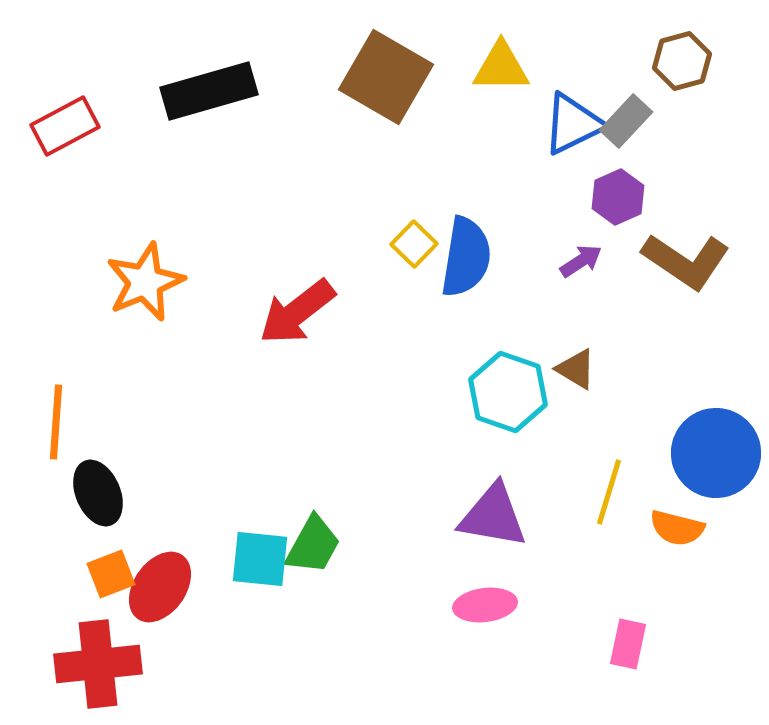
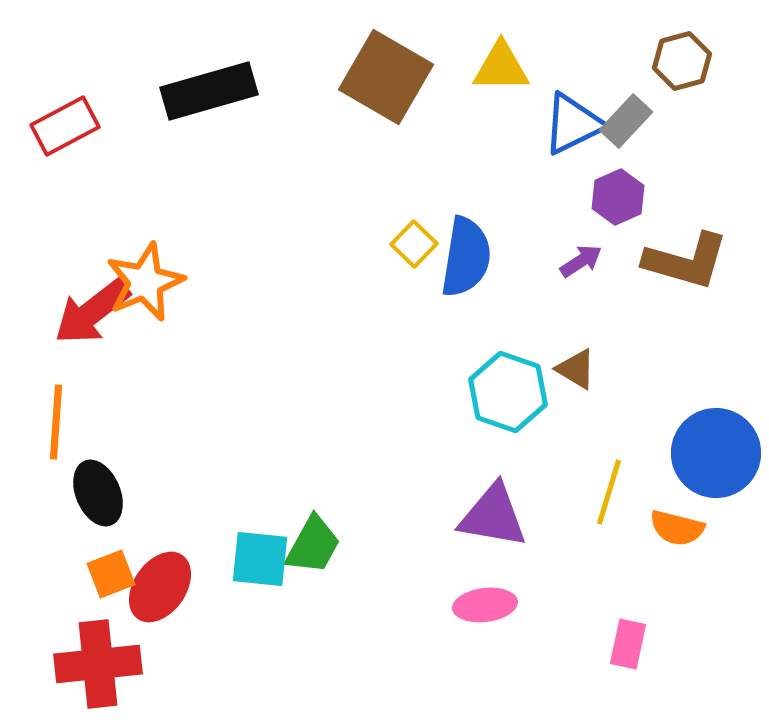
brown L-shape: rotated 18 degrees counterclockwise
red arrow: moved 205 px left
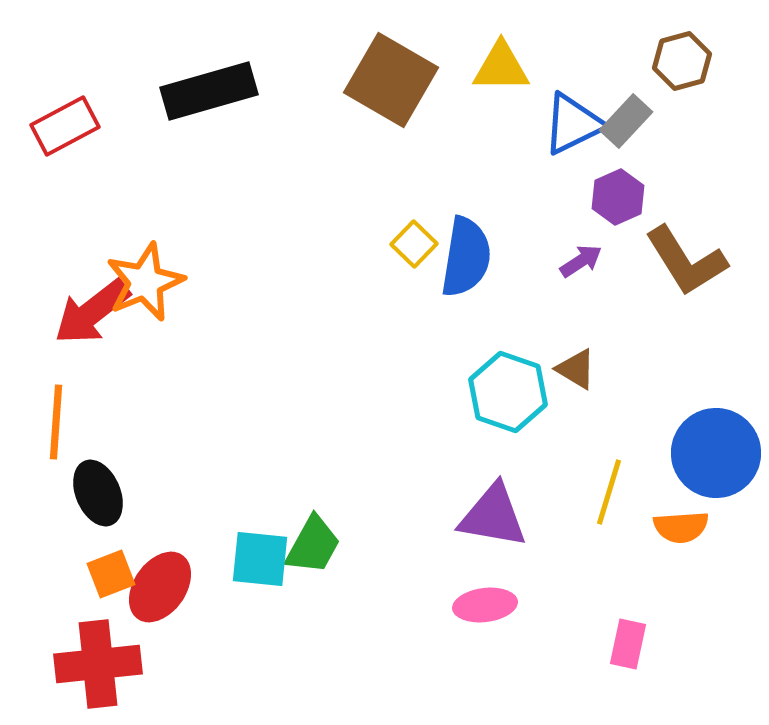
brown square: moved 5 px right, 3 px down
brown L-shape: rotated 42 degrees clockwise
orange semicircle: moved 4 px right, 1 px up; rotated 18 degrees counterclockwise
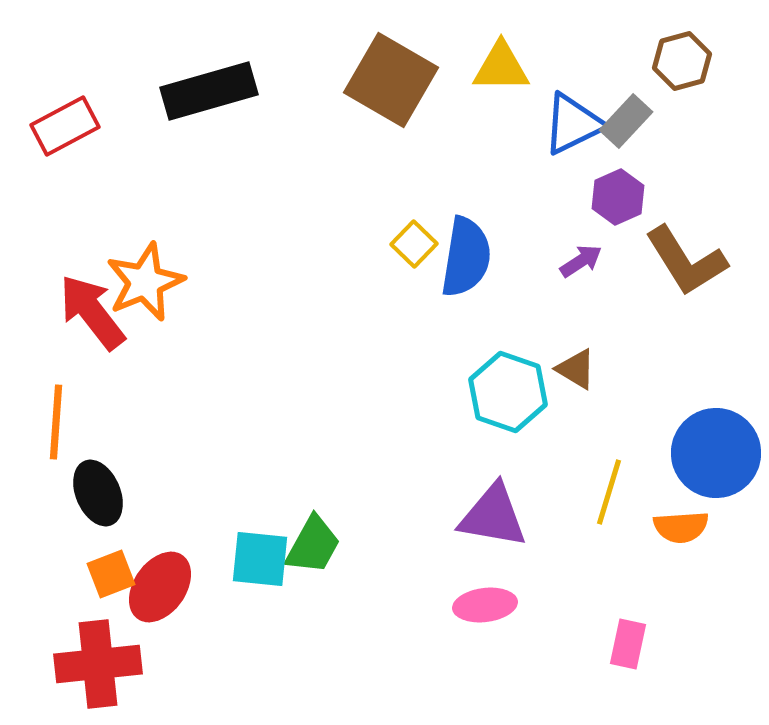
red arrow: rotated 90 degrees clockwise
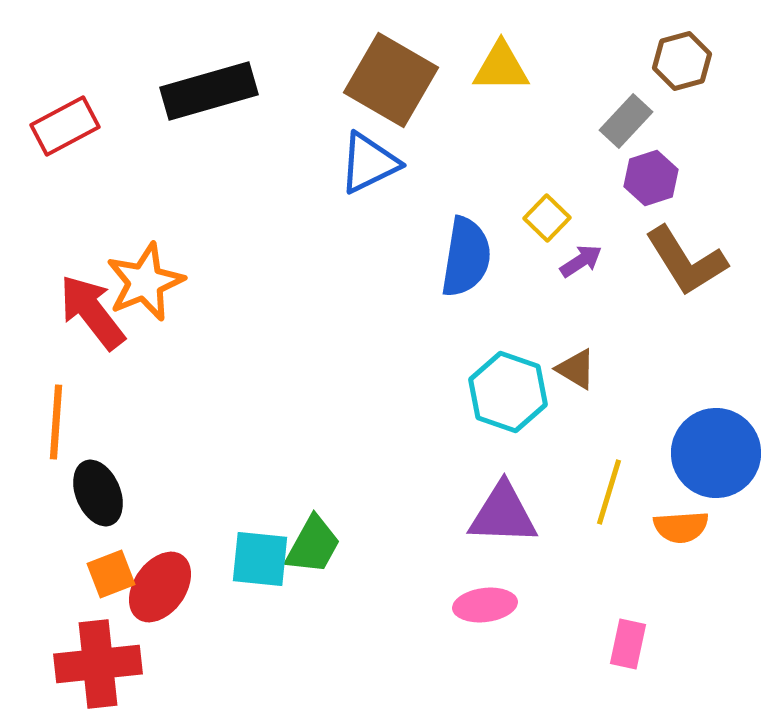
blue triangle: moved 204 px left, 39 px down
purple hexagon: moved 33 px right, 19 px up; rotated 6 degrees clockwise
yellow square: moved 133 px right, 26 px up
purple triangle: moved 10 px right, 2 px up; rotated 8 degrees counterclockwise
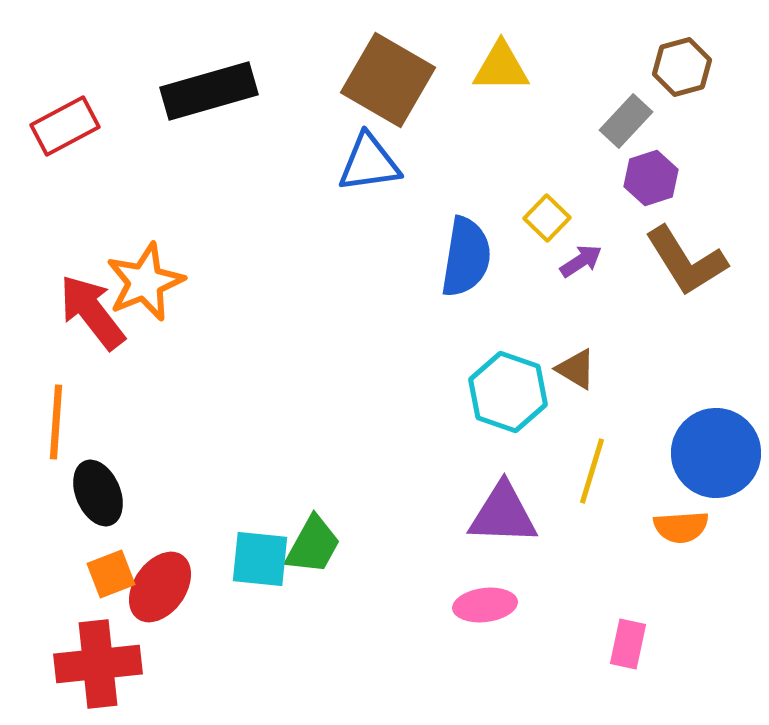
brown hexagon: moved 6 px down
brown square: moved 3 px left
blue triangle: rotated 18 degrees clockwise
yellow line: moved 17 px left, 21 px up
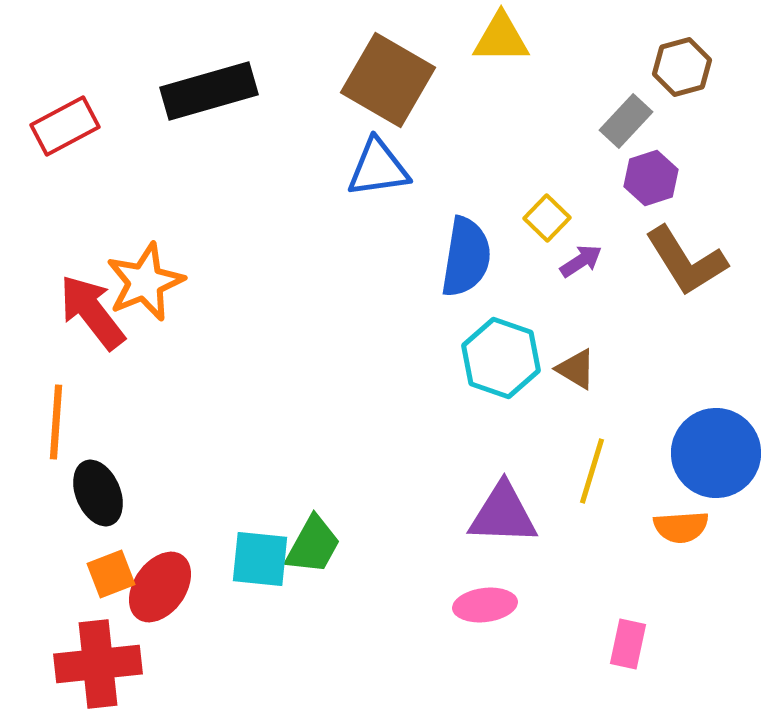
yellow triangle: moved 29 px up
blue triangle: moved 9 px right, 5 px down
cyan hexagon: moved 7 px left, 34 px up
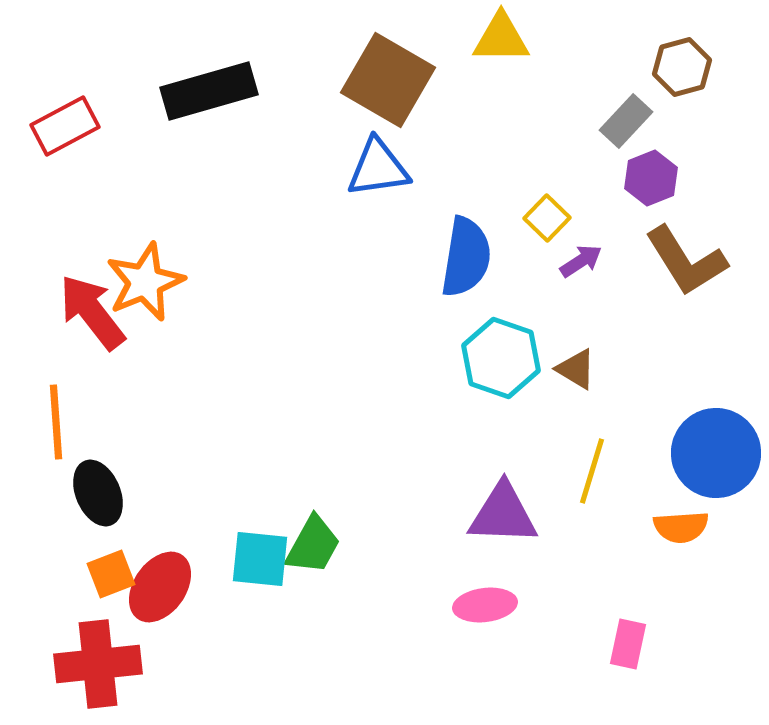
purple hexagon: rotated 4 degrees counterclockwise
orange line: rotated 8 degrees counterclockwise
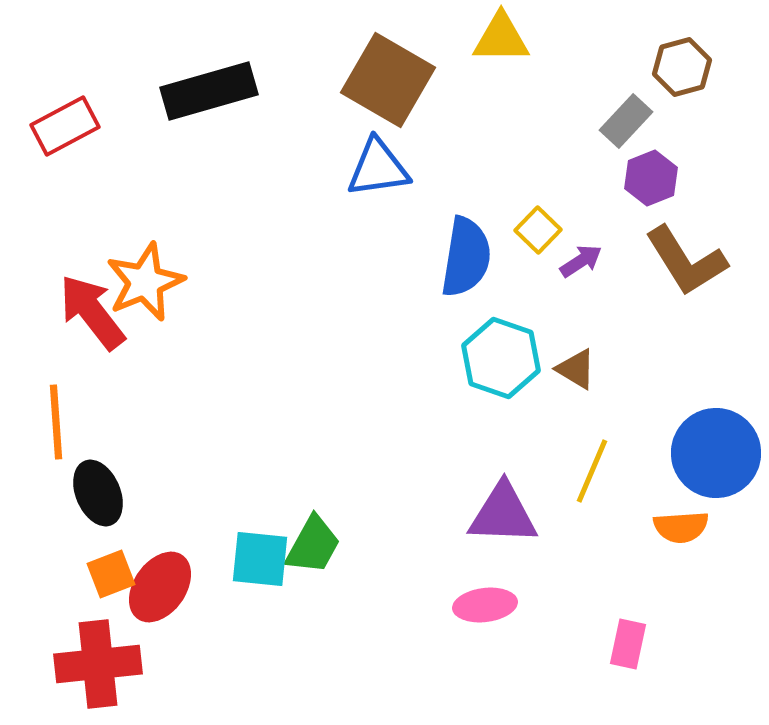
yellow square: moved 9 px left, 12 px down
yellow line: rotated 6 degrees clockwise
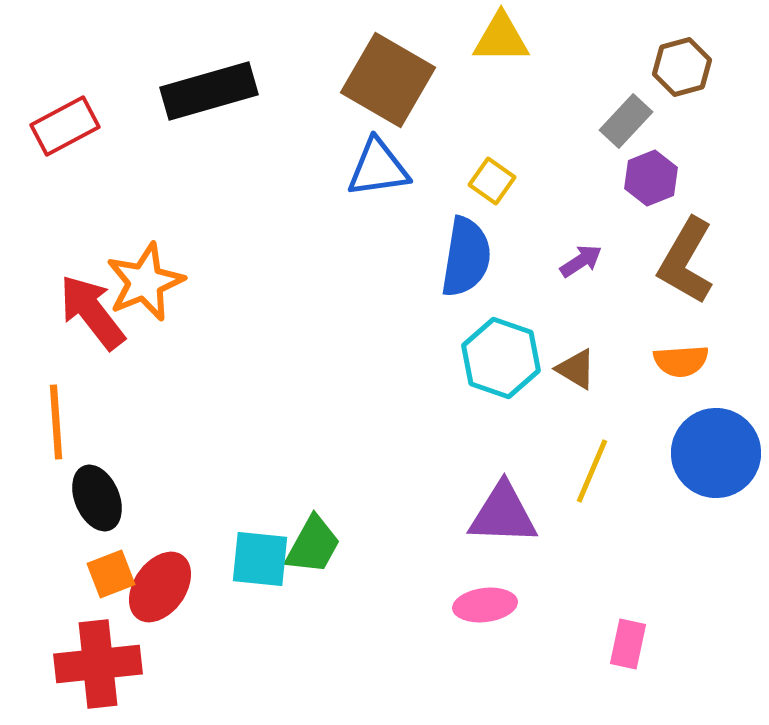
yellow square: moved 46 px left, 49 px up; rotated 9 degrees counterclockwise
brown L-shape: rotated 62 degrees clockwise
black ellipse: moved 1 px left, 5 px down
orange semicircle: moved 166 px up
